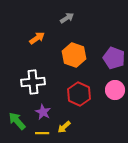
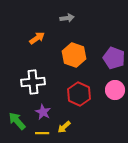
gray arrow: rotated 24 degrees clockwise
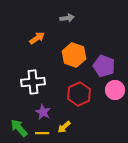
purple pentagon: moved 10 px left, 8 px down
red hexagon: rotated 10 degrees clockwise
green arrow: moved 2 px right, 7 px down
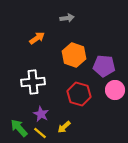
purple pentagon: rotated 15 degrees counterclockwise
red hexagon: rotated 20 degrees counterclockwise
purple star: moved 2 px left, 2 px down
yellow line: moved 2 px left; rotated 40 degrees clockwise
